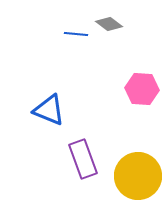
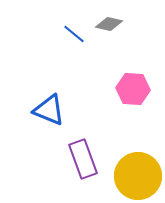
gray diamond: rotated 24 degrees counterclockwise
blue line: moved 2 px left; rotated 35 degrees clockwise
pink hexagon: moved 9 px left
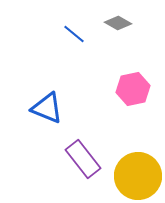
gray diamond: moved 9 px right, 1 px up; rotated 16 degrees clockwise
pink hexagon: rotated 16 degrees counterclockwise
blue triangle: moved 2 px left, 2 px up
purple rectangle: rotated 18 degrees counterclockwise
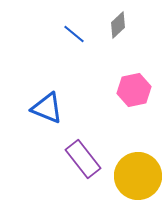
gray diamond: moved 2 px down; rotated 72 degrees counterclockwise
pink hexagon: moved 1 px right, 1 px down
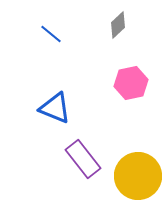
blue line: moved 23 px left
pink hexagon: moved 3 px left, 7 px up
blue triangle: moved 8 px right
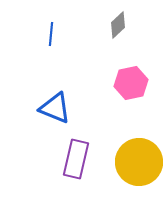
blue line: rotated 55 degrees clockwise
purple rectangle: moved 7 px left; rotated 51 degrees clockwise
yellow circle: moved 1 px right, 14 px up
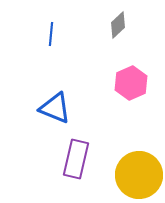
pink hexagon: rotated 12 degrees counterclockwise
yellow circle: moved 13 px down
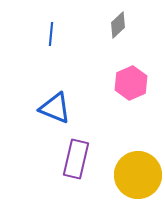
yellow circle: moved 1 px left
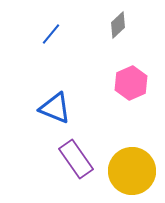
blue line: rotated 35 degrees clockwise
purple rectangle: rotated 48 degrees counterclockwise
yellow circle: moved 6 px left, 4 px up
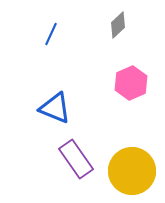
blue line: rotated 15 degrees counterclockwise
